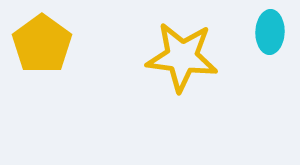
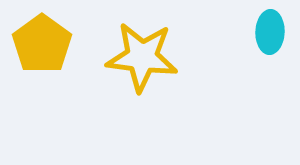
yellow star: moved 40 px left
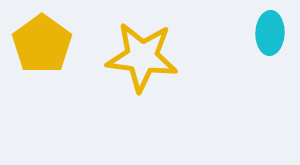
cyan ellipse: moved 1 px down
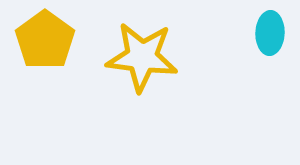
yellow pentagon: moved 3 px right, 4 px up
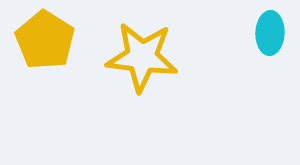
yellow pentagon: rotated 4 degrees counterclockwise
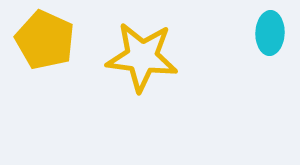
yellow pentagon: rotated 8 degrees counterclockwise
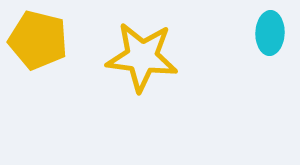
yellow pentagon: moved 7 px left; rotated 10 degrees counterclockwise
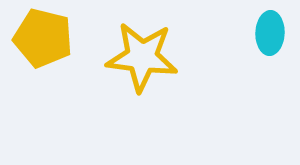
yellow pentagon: moved 5 px right, 2 px up
